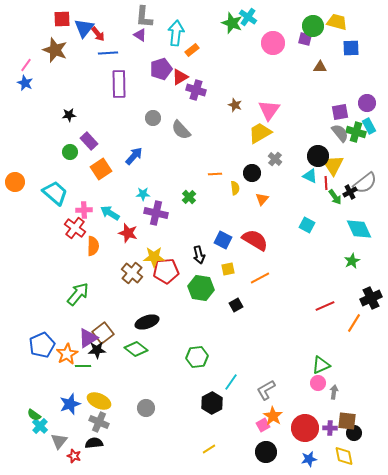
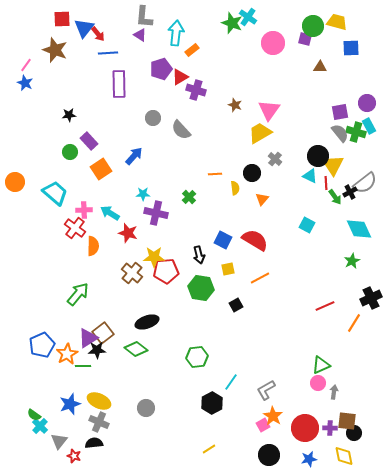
black circle at (266, 452): moved 3 px right, 3 px down
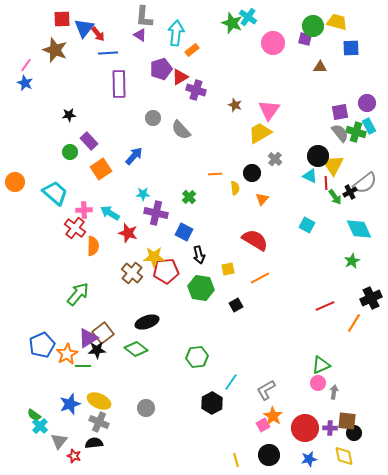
blue square at (223, 240): moved 39 px left, 8 px up
yellow line at (209, 449): moved 27 px right, 11 px down; rotated 72 degrees counterclockwise
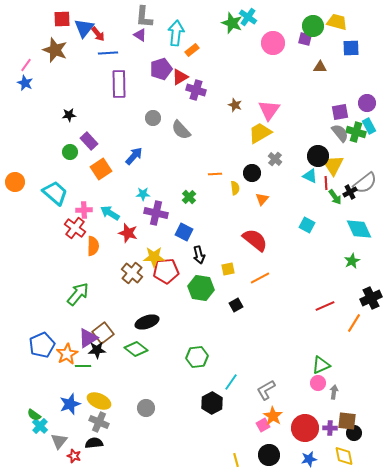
red semicircle at (255, 240): rotated 8 degrees clockwise
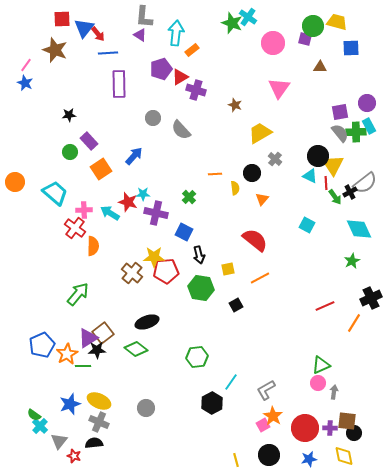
pink triangle at (269, 110): moved 10 px right, 22 px up
green cross at (356, 132): rotated 18 degrees counterclockwise
red star at (128, 233): moved 31 px up
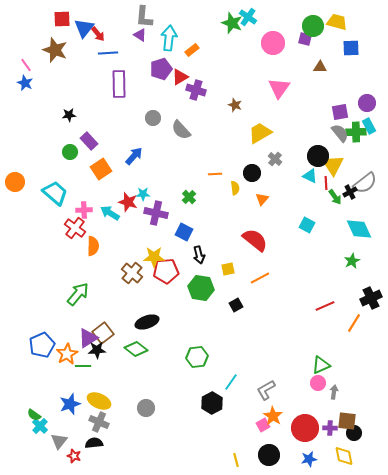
cyan arrow at (176, 33): moved 7 px left, 5 px down
pink line at (26, 65): rotated 72 degrees counterclockwise
